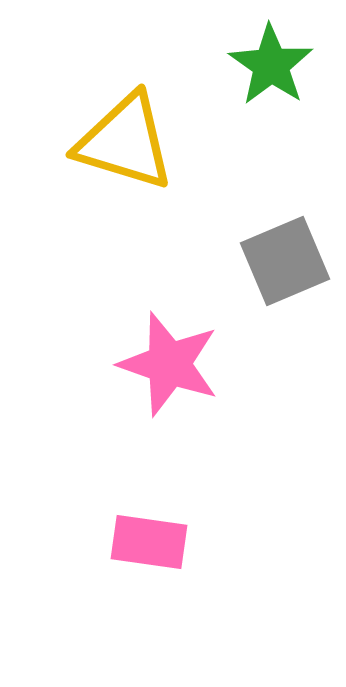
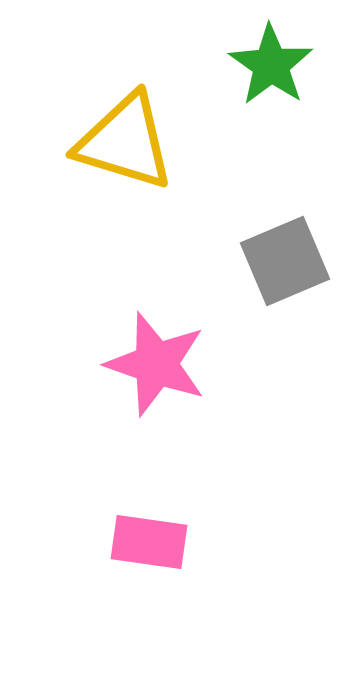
pink star: moved 13 px left
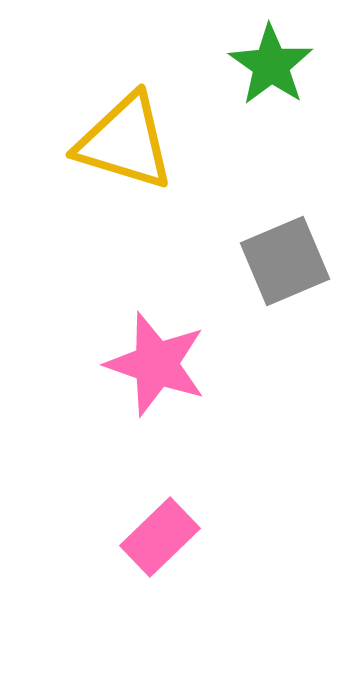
pink rectangle: moved 11 px right, 5 px up; rotated 52 degrees counterclockwise
